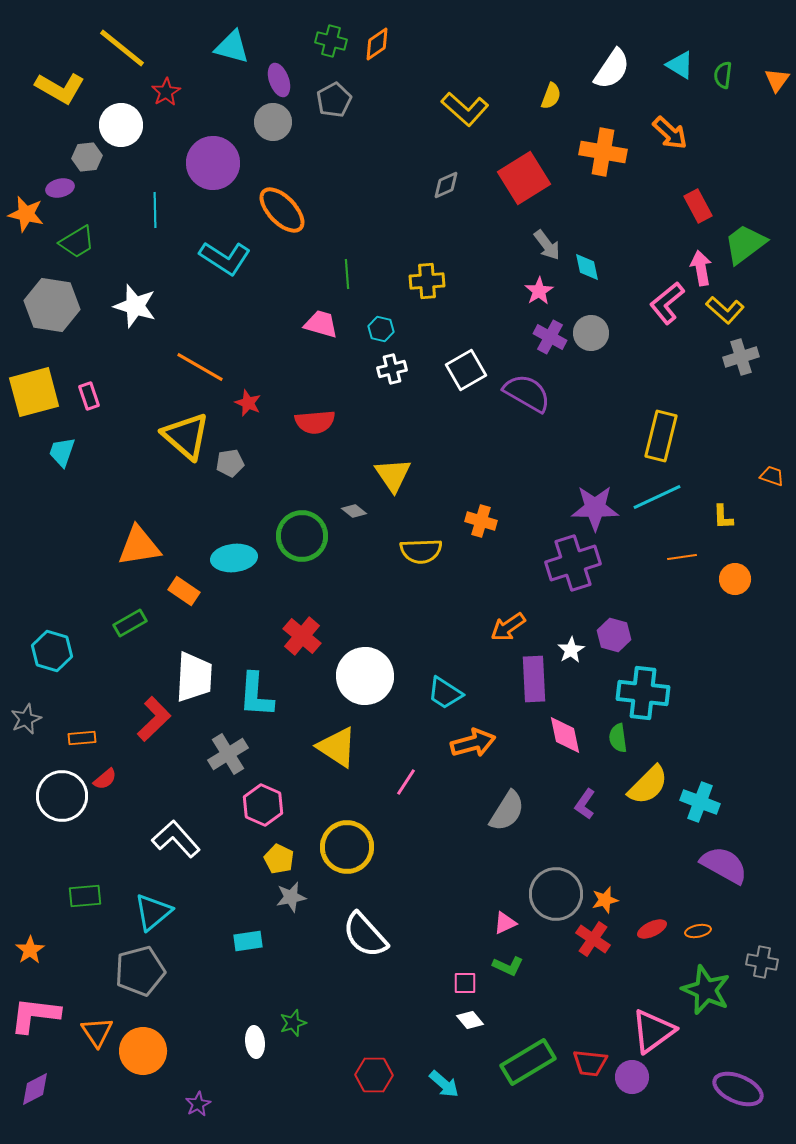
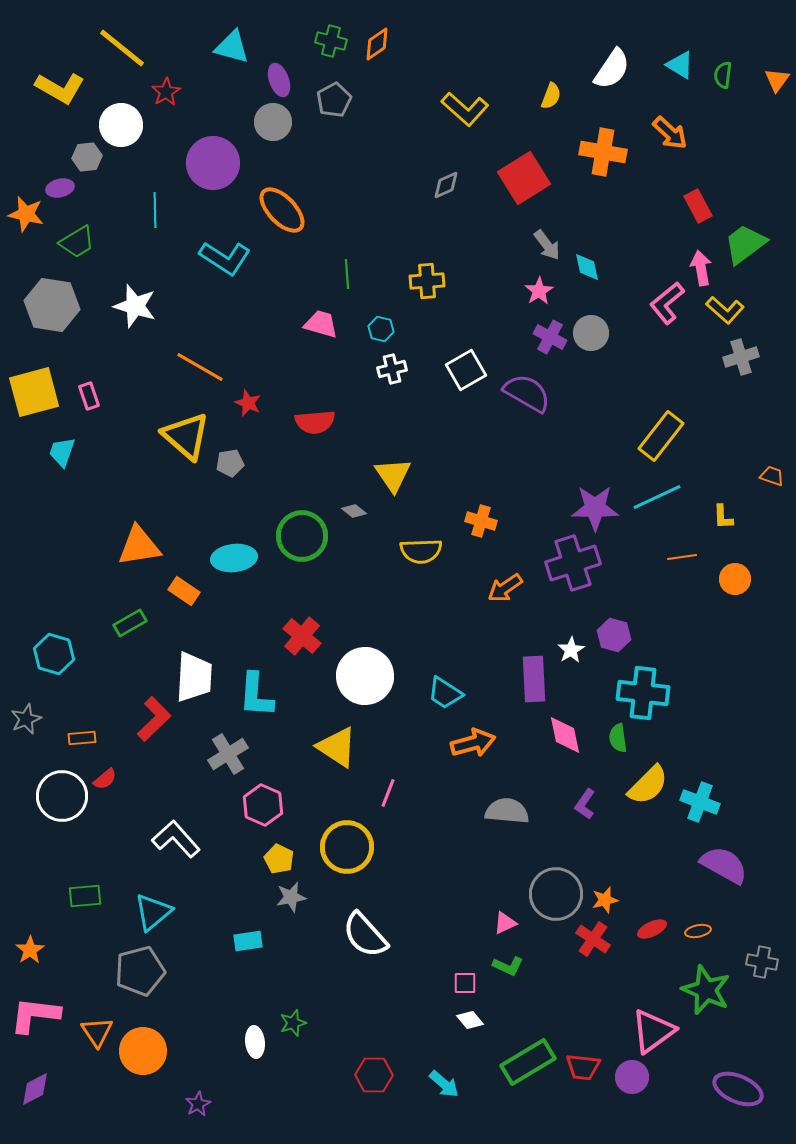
yellow rectangle at (661, 436): rotated 24 degrees clockwise
orange arrow at (508, 627): moved 3 px left, 39 px up
cyan hexagon at (52, 651): moved 2 px right, 3 px down
pink line at (406, 782): moved 18 px left, 11 px down; rotated 12 degrees counterclockwise
gray semicircle at (507, 811): rotated 117 degrees counterclockwise
red trapezoid at (590, 1063): moved 7 px left, 4 px down
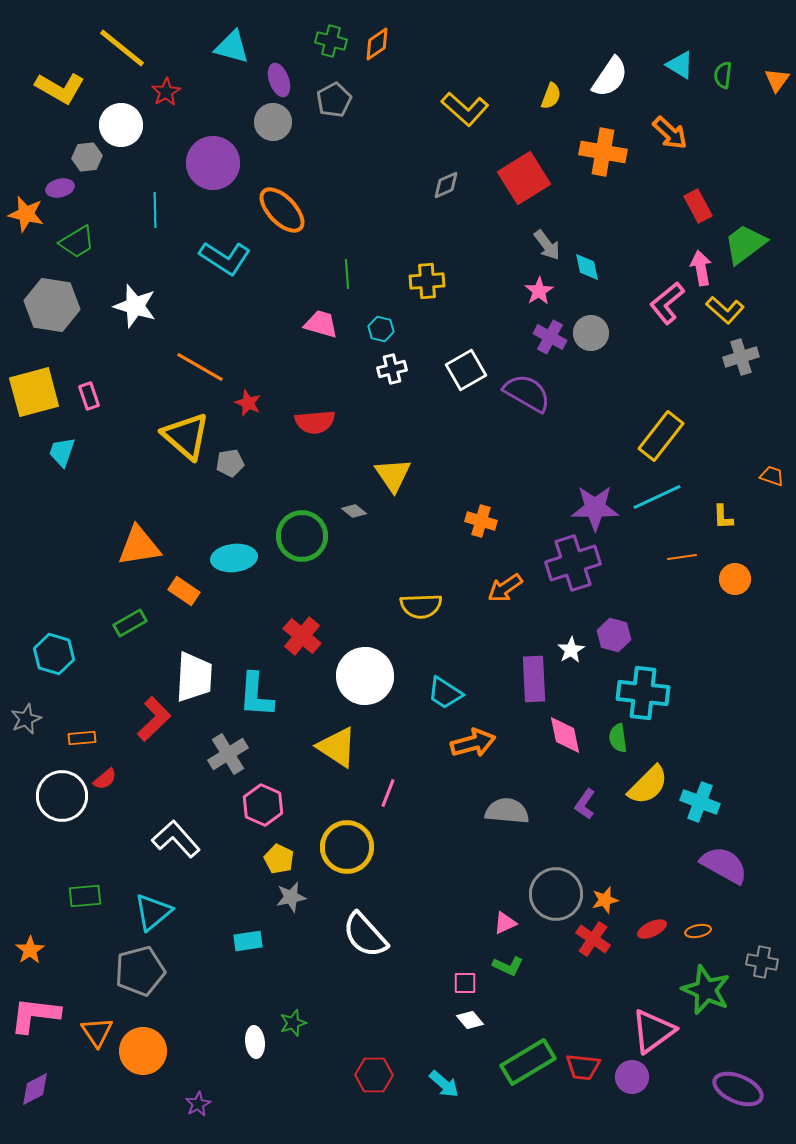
white semicircle at (612, 69): moved 2 px left, 8 px down
yellow semicircle at (421, 551): moved 55 px down
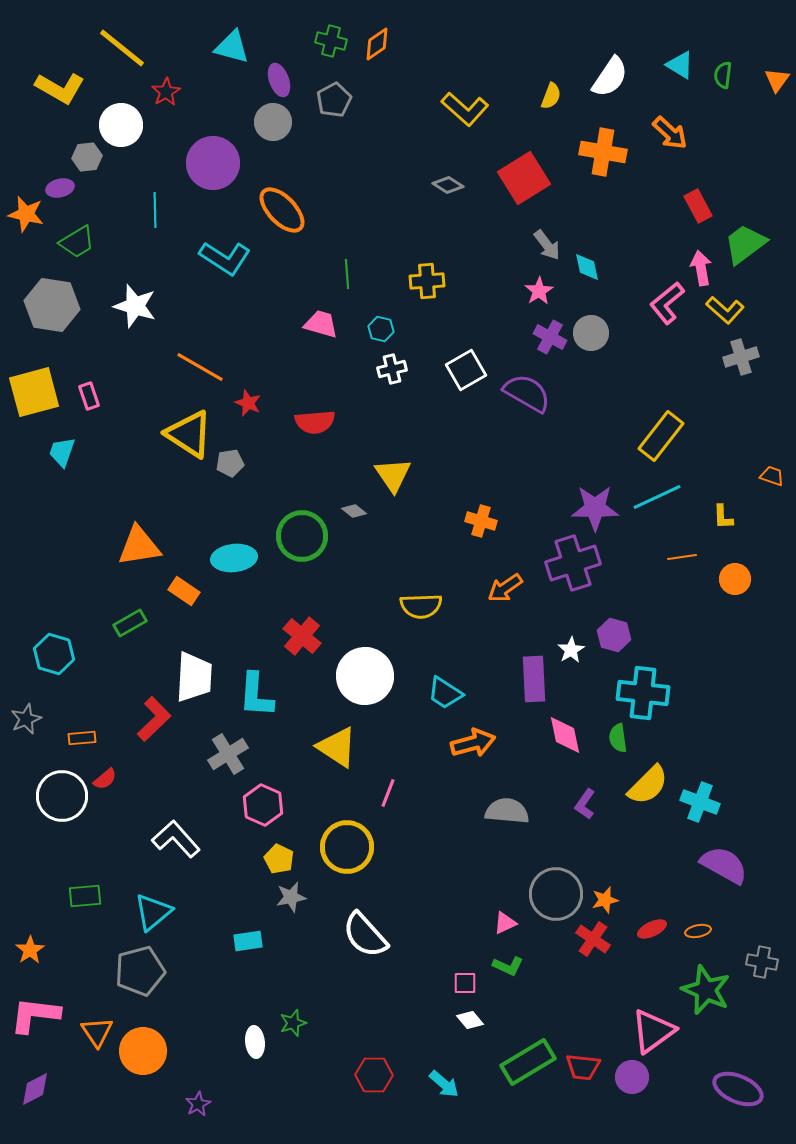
gray diamond at (446, 185): moved 2 px right; rotated 56 degrees clockwise
yellow triangle at (186, 436): moved 3 px right, 2 px up; rotated 8 degrees counterclockwise
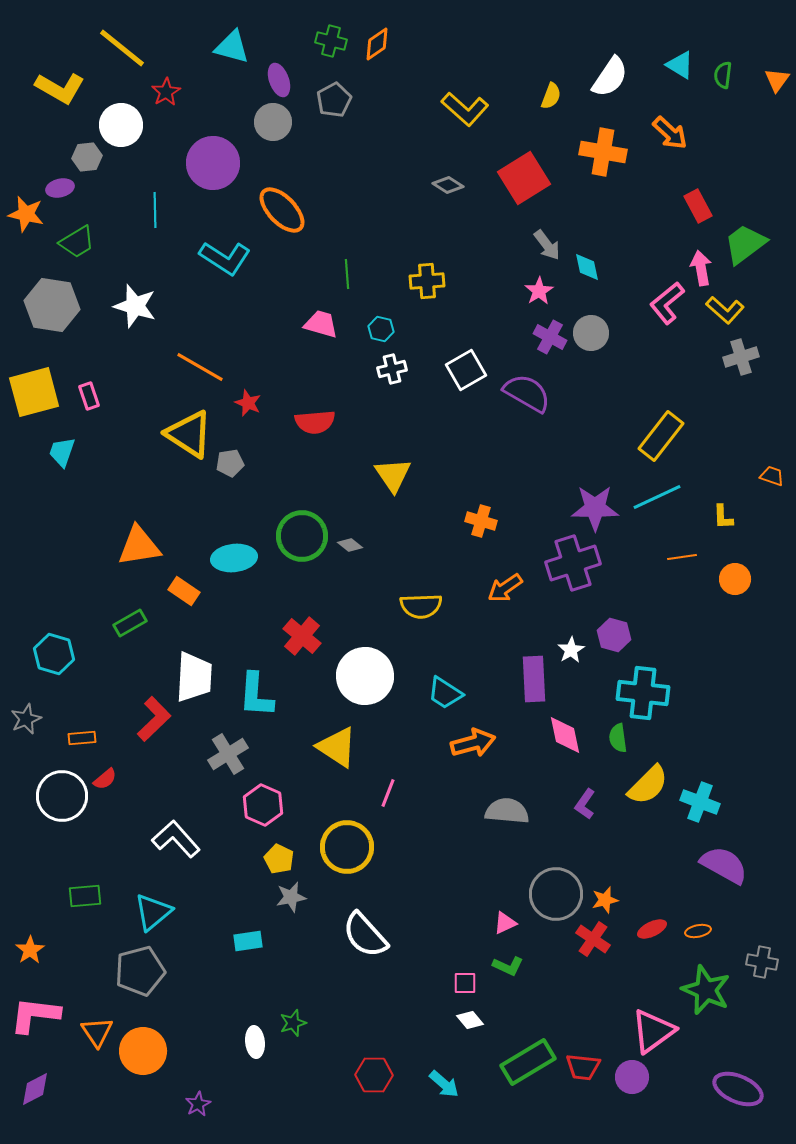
gray diamond at (354, 511): moved 4 px left, 34 px down
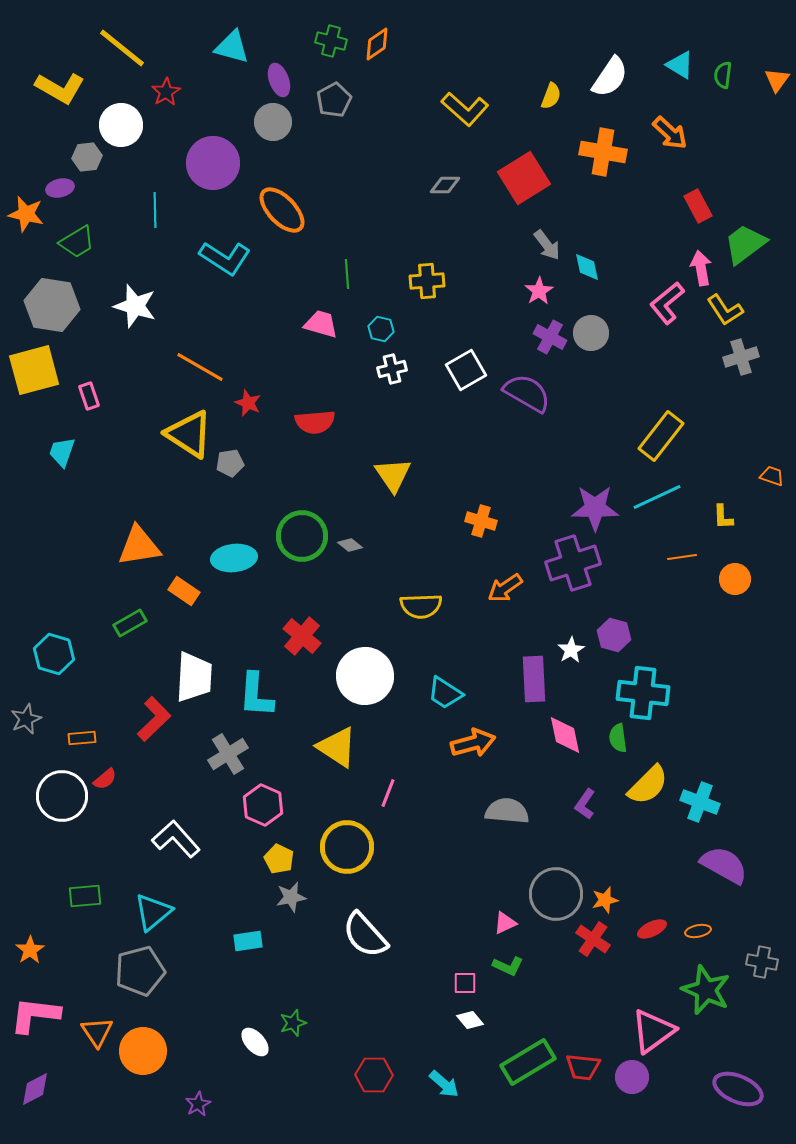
gray diamond at (448, 185): moved 3 px left; rotated 32 degrees counterclockwise
yellow L-shape at (725, 310): rotated 15 degrees clockwise
yellow square at (34, 392): moved 22 px up
white ellipse at (255, 1042): rotated 36 degrees counterclockwise
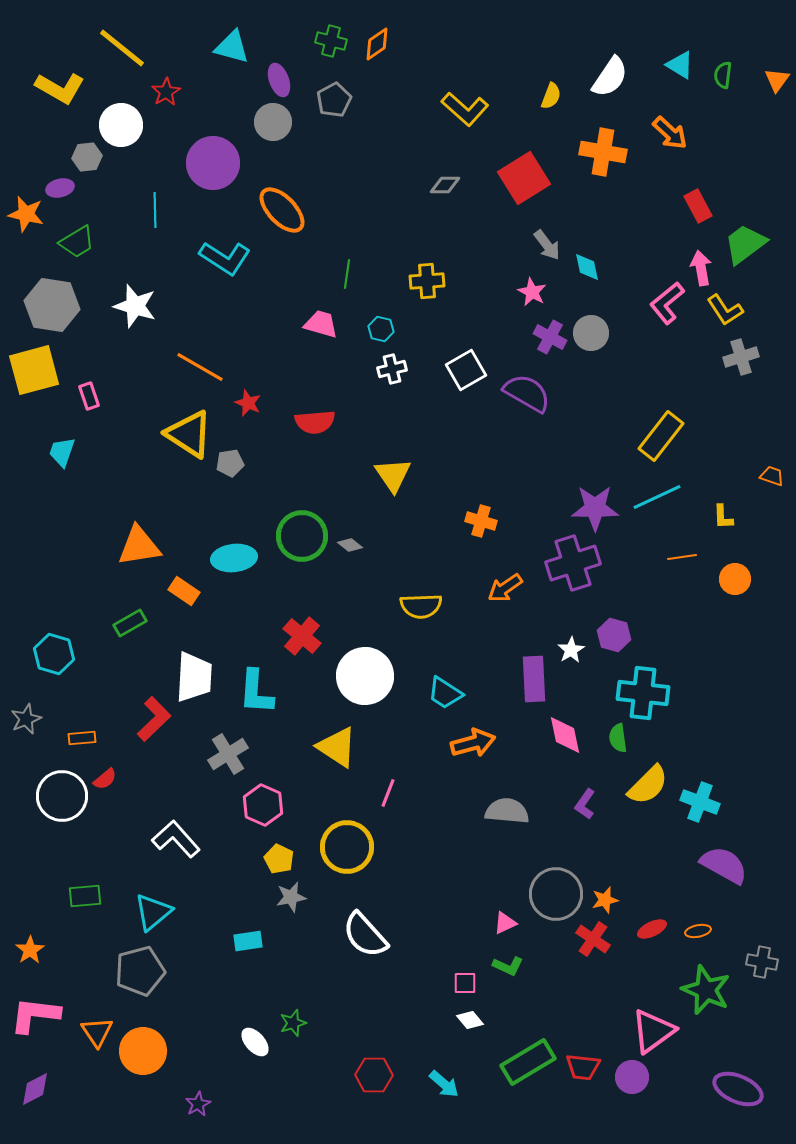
green line at (347, 274): rotated 12 degrees clockwise
pink star at (539, 291): moved 7 px left, 1 px down; rotated 12 degrees counterclockwise
cyan L-shape at (256, 695): moved 3 px up
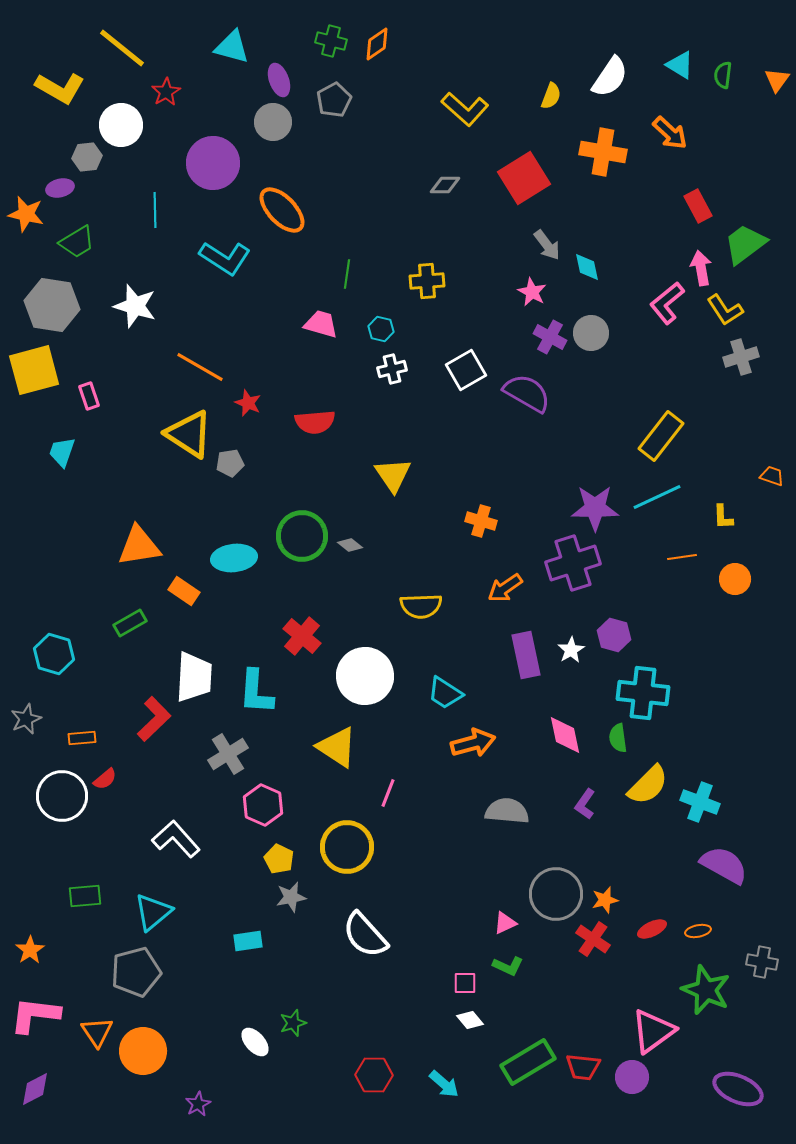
purple rectangle at (534, 679): moved 8 px left, 24 px up; rotated 9 degrees counterclockwise
gray pentagon at (140, 971): moved 4 px left, 1 px down
